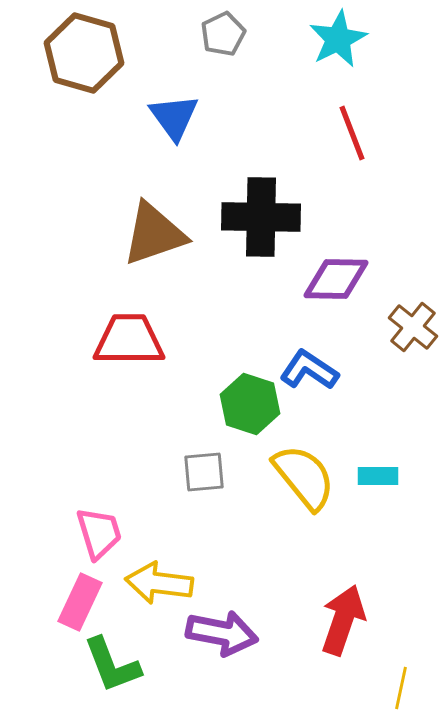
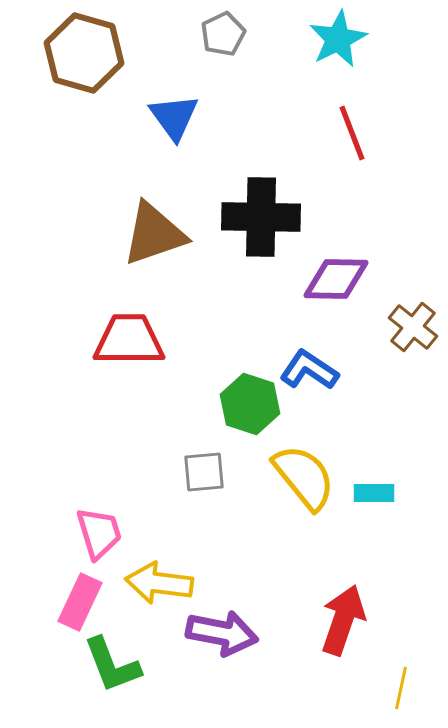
cyan rectangle: moved 4 px left, 17 px down
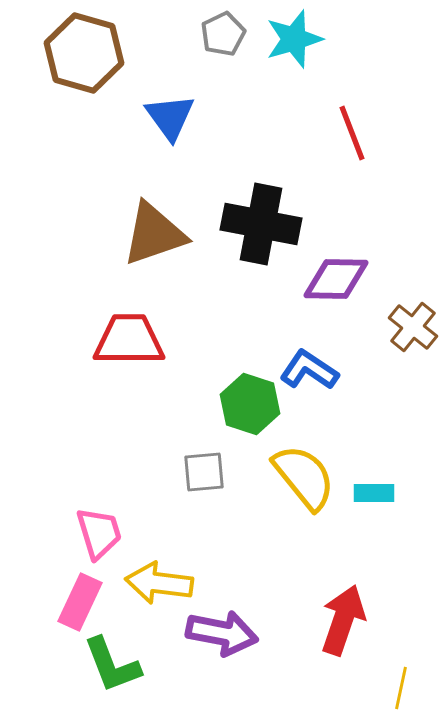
cyan star: moved 44 px left; rotated 10 degrees clockwise
blue triangle: moved 4 px left
black cross: moved 7 px down; rotated 10 degrees clockwise
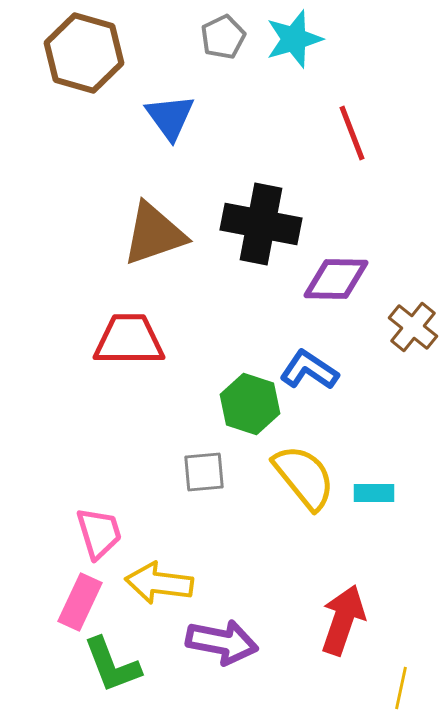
gray pentagon: moved 3 px down
purple arrow: moved 9 px down
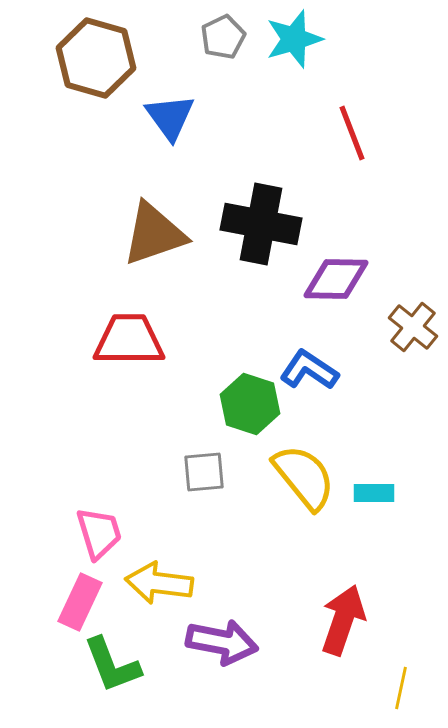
brown hexagon: moved 12 px right, 5 px down
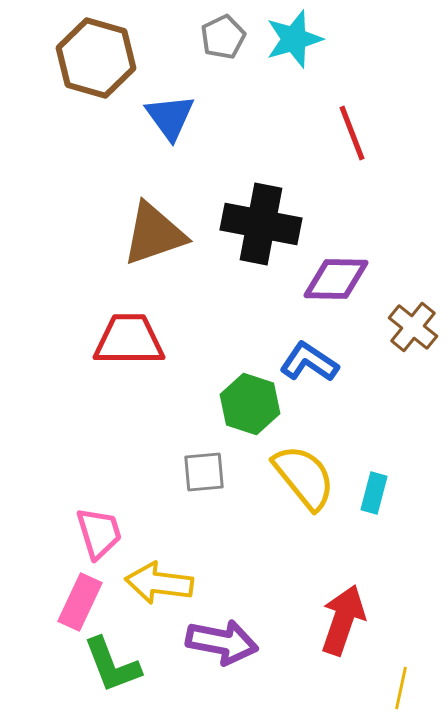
blue L-shape: moved 8 px up
cyan rectangle: rotated 75 degrees counterclockwise
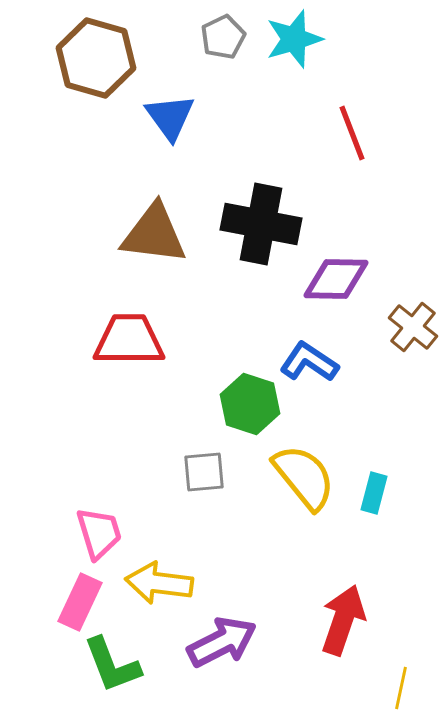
brown triangle: rotated 26 degrees clockwise
purple arrow: rotated 38 degrees counterclockwise
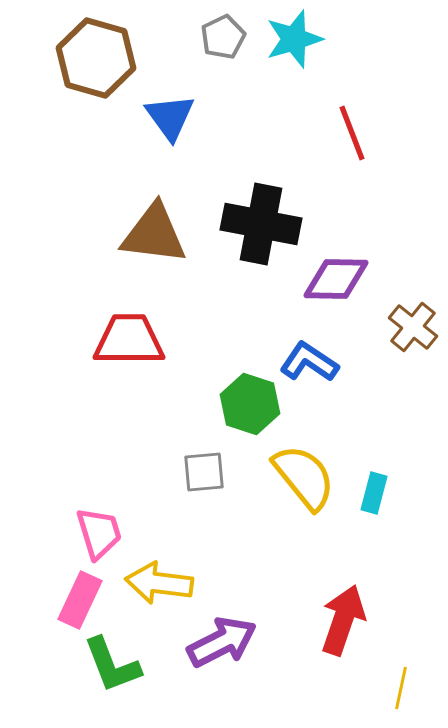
pink rectangle: moved 2 px up
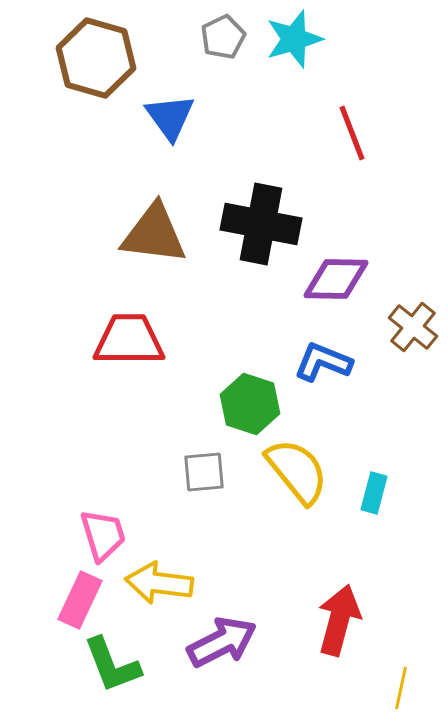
blue L-shape: moved 14 px right; rotated 12 degrees counterclockwise
yellow semicircle: moved 7 px left, 6 px up
pink trapezoid: moved 4 px right, 2 px down
red arrow: moved 4 px left; rotated 4 degrees counterclockwise
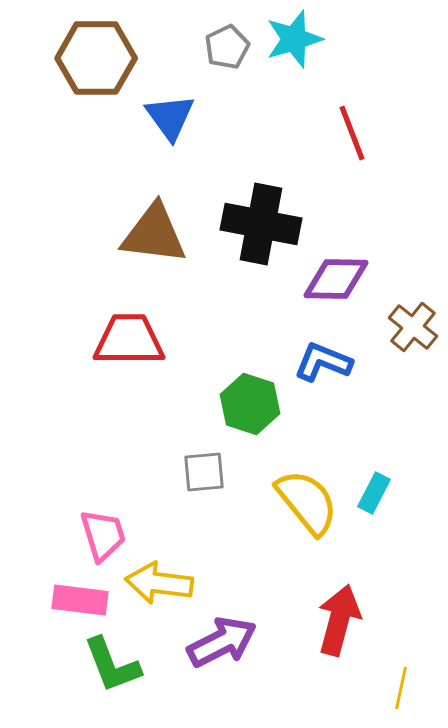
gray pentagon: moved 4 px right, 10 px down
brown hexagon: rotated 16 degrees counterclockwise
yellow semicircle: moved 10 px right, 31 px down
cyan rectangle: rotated 12 degrees clockwise
pink rectangle: rotated 72 degrees clockwise
